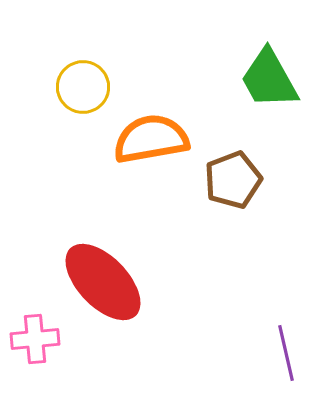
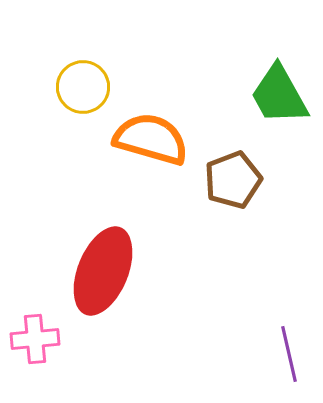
green trapezoid: moved 10 px right, 16 px down
orange semicircle: rotated 26 degrees clockwise
red ellipse: moved 11 px up; rotated 66 degrees clockwise
purple line: moved 3 px right, 1 px down
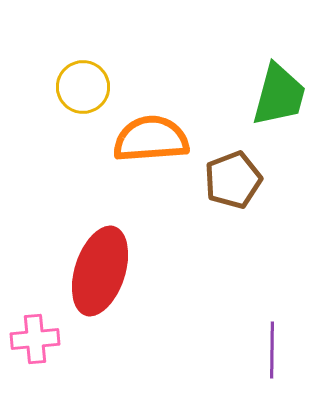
green trapezoid: rotated 136 degrees counterclockwise
orange semicircle: rotated 20 degrees counterclockwise
red ellipse: moved 3 px left; rotated 4 degrees counterclockwise
purple line: moved 17 px left, 4 px up; rotated 14 degrees clockwise
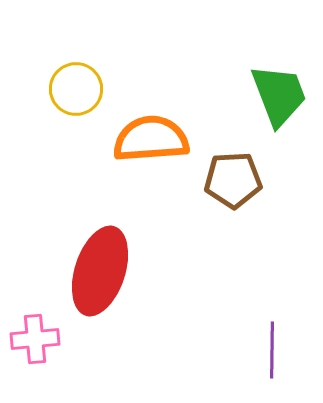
yellow circle: moved 7 px left, 2 px down
green trapezoid: rotated 36 degrees counterclockwise
brown pentagon: rotated 18 degrees clockwise
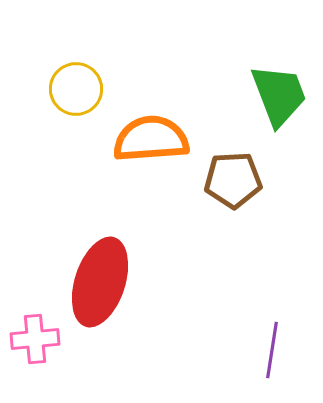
red ellipse: moved 11 px down
purple line: rotated 8 degrees clockwise
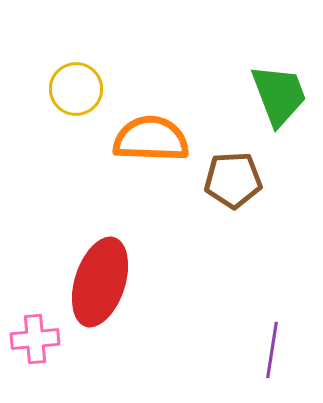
orange semicircle: rotated 6 degrees clockwise
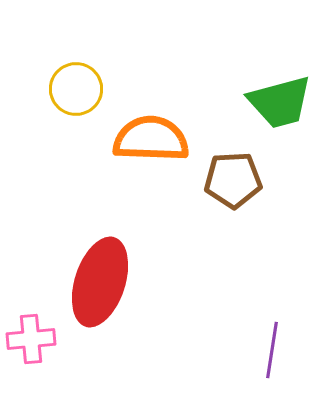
green trapezoid: moved 1 px right, 7 px down; rotated 96 degrees clockwise
pink cross: moved 4 px left
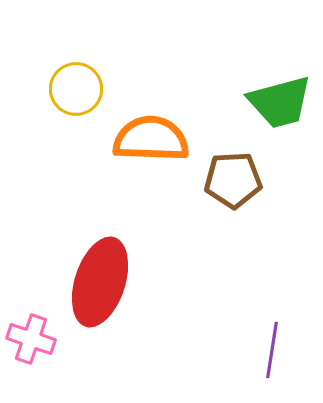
pink cross: rotated 24 degrees clockwise
